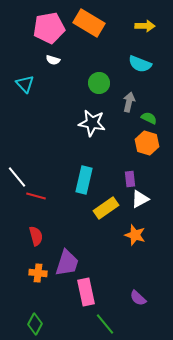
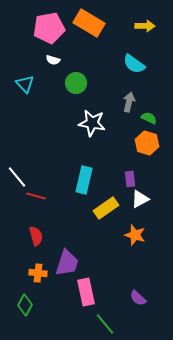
cyan semicircle: moved 6 px left; rotated 15 degrees clockwise
green circle: moved 23 px left
green diamond: moved 10 px left, 19 px up
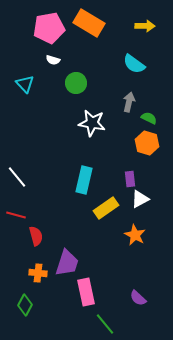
red line: moved 20 px left, 19 px down
orange star: rotated 10 degrees clockwise
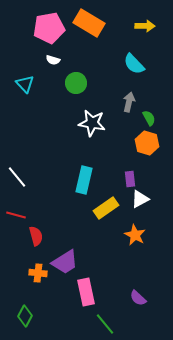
cyan semicircle: rotated 10 degrees clockwise
green semicircle: rotated 35 degrees clockwise
purple trapezoid: moved 2 px left, 1 px up; rotated 40 degrees clockwise
green diamond: moved 11 px down
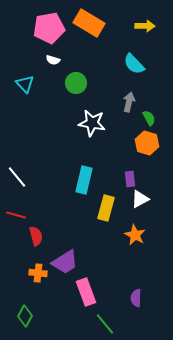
yellow rectangle: rotated 40 degrees counterclockwise
pink rectangle: rotated 8 degrees counterclockwise
purple semicircle: moved 2 px left; rotated 48 degrees clockwise
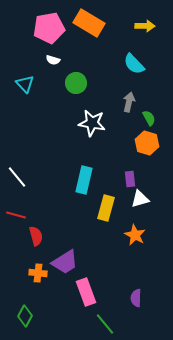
white triangle: rotated 12 degrees clockwise
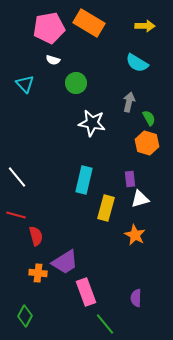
cyan semicircle: moved 3 px right, 1 px up; rotated 15 degrees counterclockwise
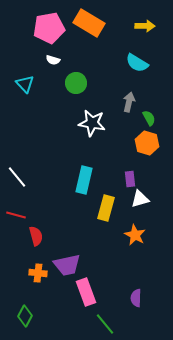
purple trapezoid: moved 2 px right, 3 px down; rotated 20 degrees clockwise
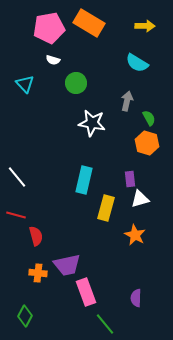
gray arrow: moved 2 px left, 1 px up
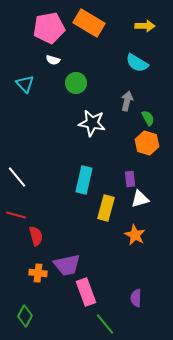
green semicircle: moved 1 px left
